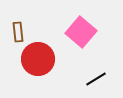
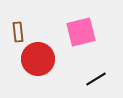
pink square: rotated 36 degrees clockwise
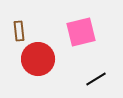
brown rectangle: moved 1 px right, 1 px up
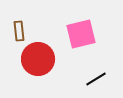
pink square: moved 2 px down
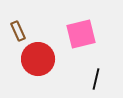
brown rectangle: moved 1 px left; rotated 18 degrees counterclockwise
black line: rotated 45 degrees counterclockwise
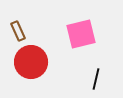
red circle: moved 7 px left, 3 px down
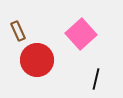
pink square: rotated 28 degrees counterclockwise
red circle: moved 6 px right, 2 px up
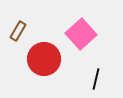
brown rectangle: rotated 54 degrees clockwise
red circle: moved 7 px right, 1 px up
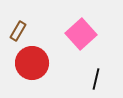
red circle: moved 12 px left, 4 px down
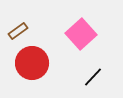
brown rectangle: rotated 24 degrees clockwise
black line: moved 3 px left, 2 px up; rotated 30 degrees clockwise
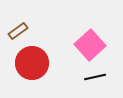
pink square: moved 9 px right, 11 px down
black line: moved 2 px right; rotated 35 degrees clockwise
